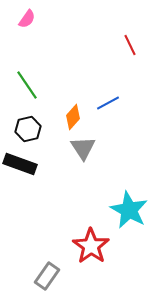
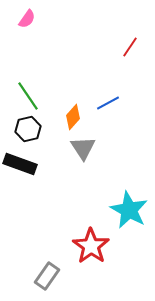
red line: moved 2 px down; rotated 60 degrees clockwise
green line: moved 1 px right, 11 px down
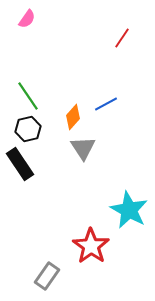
red line: moved 8 px left, 9 px up
blue line: moved 2 px left, 1 px down
black rectangle: rotated 36 degrees clockwise
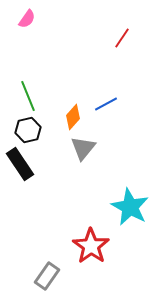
green line: rotated 12 degrees clockwise
black hexagon: moved 1 px down
gray triangle: rotated 12 degrees clockwise
cyan star: moved 1 px right, 3 px up
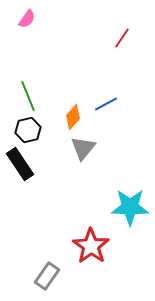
cyan star: rotated 27 degrees counterclockwise
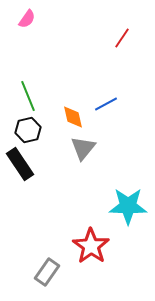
orange diamond: rotated 55 degrees counterclockwise
cyan star: moved 2 px left, 1 px up
gray rectangle: moved 4 px up
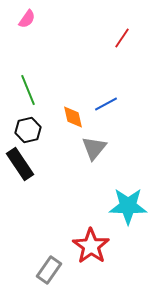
green line: moved 6 px up
gray triangle: moved 11 px right
gray rectangle: moved 2 px right, 2 px up
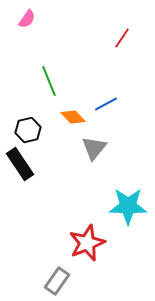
green line: moved 21 px right, 9 px up
orange diamond: rotated 30 degrees counterclockwise
red star: moved 4 px left, 3 px up; rotated 15 degrees clockwise
gray rectangle: moved 8 px right, 11 px down
